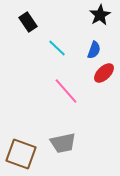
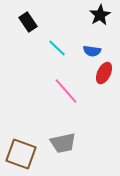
blue semicircle: moved 2 px left, 1 px down; rotated 78 degrees clockwise
red ellipse: rotated 20 degrees counterclockwise
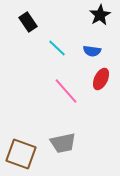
red ellipse: moved 3 px left, 6 px down
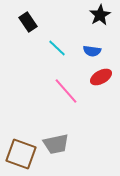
red ellipse: moved 2 px up; rotated 35 degrees clockwise
gray trapezoid: moved 7 px left, 1 px down
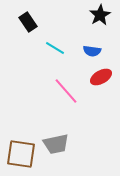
cyan line: moved 2 px left; rotated 12 degrees counterclockwise
brown square: rotated 12 degrees counterclockwise
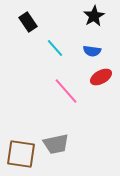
black star: moved 6 px left, 1 px down
cyan line: rotated 18 degrees clockwise
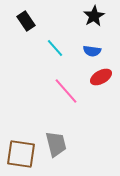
black rectangle: moved 2 px left, 1 px up
gray trapezoid: rotated 92 degrees counterclockwise
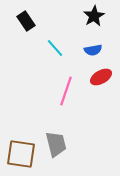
blue semicircle: moved 1 px right, 1 px up; rotated 18 degrees counterclockwise
pink line: rotated 60 degrees clockwise
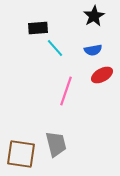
black rectangle: moved 12 px right, 7 px down; rotated 60 degrees counterclockwise
red ellipse: moved 1 px right, 2 px up
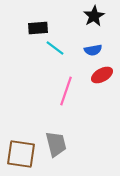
cyan line: rotated 12 degrees counterclockwise
